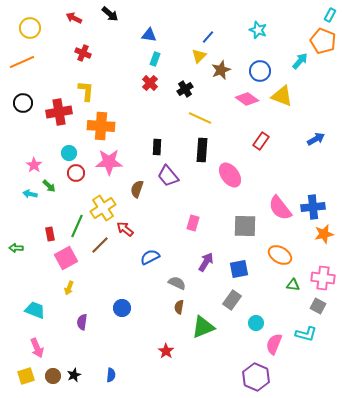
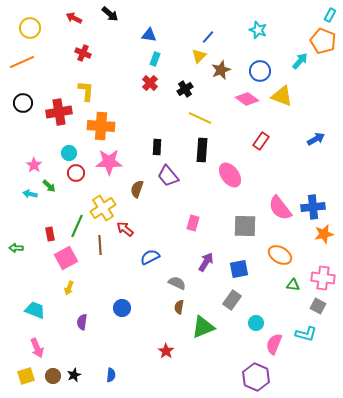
brown line at (100, 245): rotated 48 degrees counterclockwise
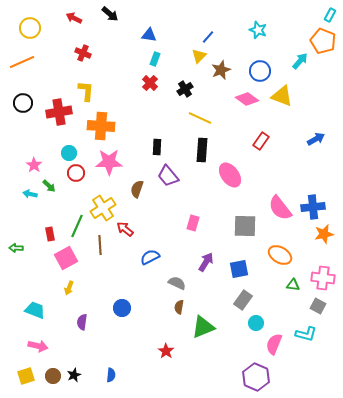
gray rectangle at (232, 300): moved 11 px right
pink arrow at (37, 348): moved 1 px right, 2 px up; rotated 54 degrees counterclockwise
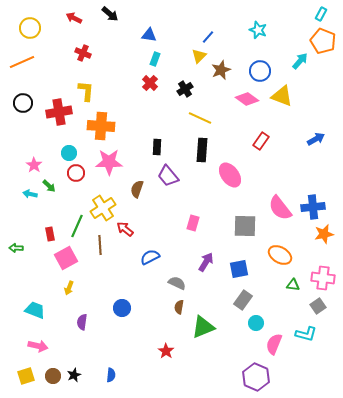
cyan rectangle at (330, 15): moved 9 px left, 1 px up
gray square at (318, 306): rotated 28 degrees clockwise
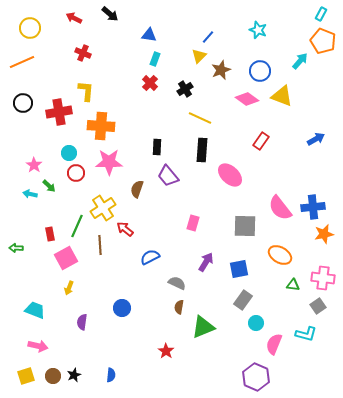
pink ellipse at (230, 175): rotated 10 degrees counterclockwise
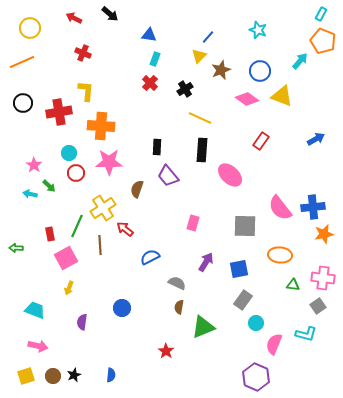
orange ellipse at (280, 255): rotated 25 degrees counterclockwise
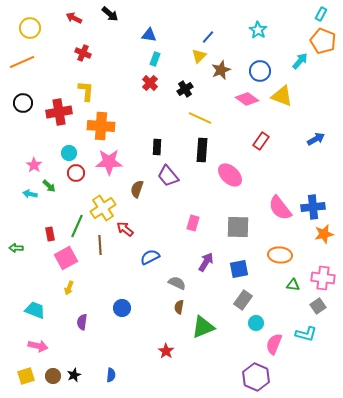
cyan star at (258, 30): rotated 12 degrees clockwise
gray square at (245, 226): moved 7 px left, 1 px down
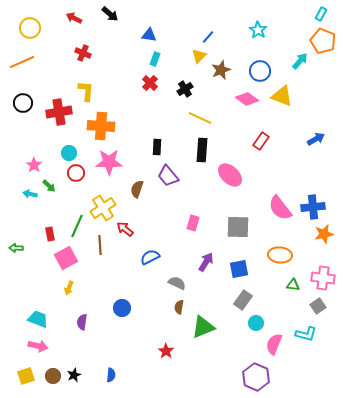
cyan trapezoid at (35, 310): moved 3 px right, 9 px down
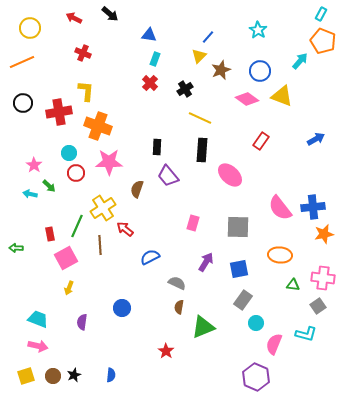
orange cross at (101, 126): moved 3 px left; rotated 16 degrees clockwise
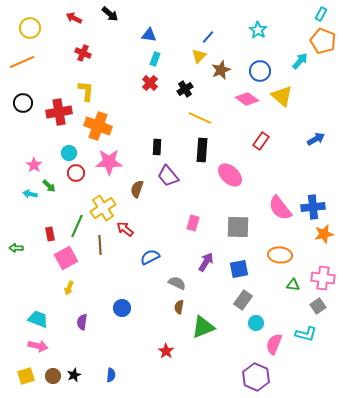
yellow triangle at (282, 96): rotated 20 degrees clockwise
